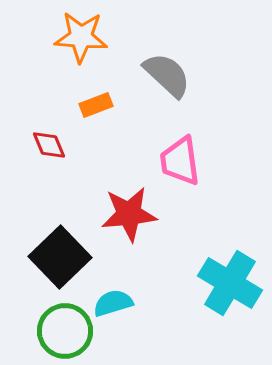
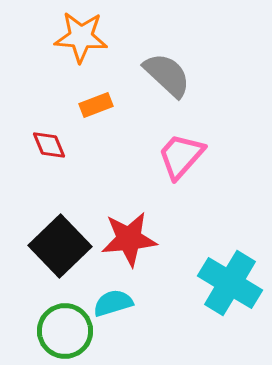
pink trapezoid: moved 1 px right, 5 px up; rotated 50 degrees clockwise
red star: moved 25 px down
black square: moved 11 px up
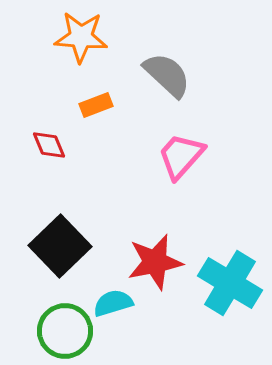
red star: moved 26 px right, 23 px down; rotated 6 degrees counterclockwise
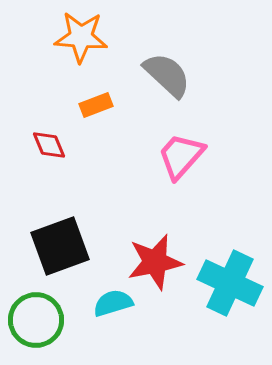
black square: rotated 24 degrees clockwise
cyan cross: rotated 6 degrees counterclockwise
green circle: moved 29 px left, 11 px up
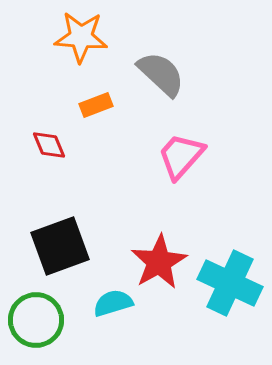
gray semicircle: moved 6 px left, 1 px up
red star: moved 4 px right; rotated 18 degrees counterclockwise
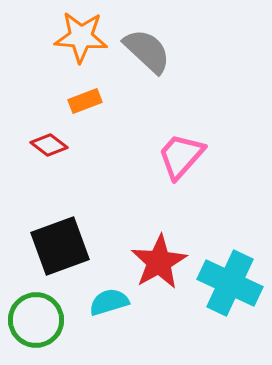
gray semicircle: moved 14 px left, 23 px up
orange rectangle: moved 11 px left, 4 px up
red diamond: rotated 30 degrees counterclockwise
cyan semicircle: moved 4 px left, 1 px up
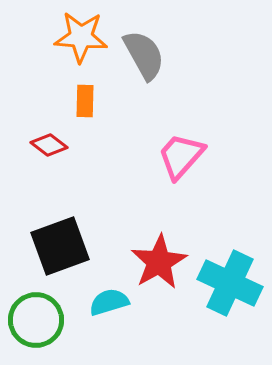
gray semicircle: moved 3 px left, 4 px down; rotated 18 degrees clockwise
orange rectangle: rotated 68 degrees counterclockwise
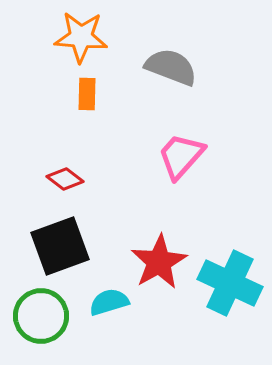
gray semicircle: moved 27 px right, 12 px down; rotated 40 degrees counterclockwise
orange rectangle: moved 2 px right, 7 px up
red diamond: moved 16 px right, 34 px down
green circle: moved 5 px right, 4 px up
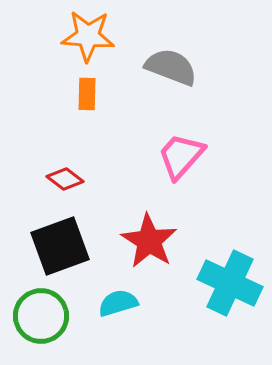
orange star: moved 7 px right, 1 px up
red star: moved 10 px left, 21 px up; rotated 10 degrees counterclockwise
cyan semicircle: moved 9 px right, 1 px down
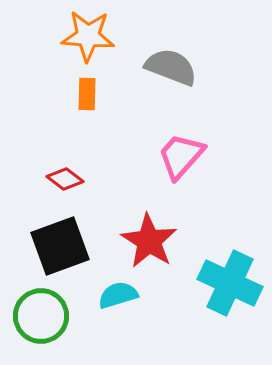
cyan semicircle: moved 8 px up
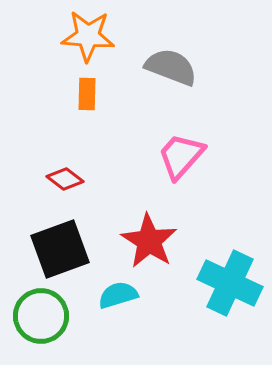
black square: moved 3 px down
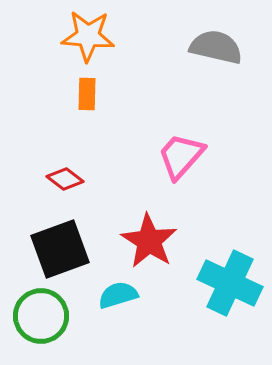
gray semicircle: moved 45 px right, 20 px up; rotated 8 degrees counterclockwise
